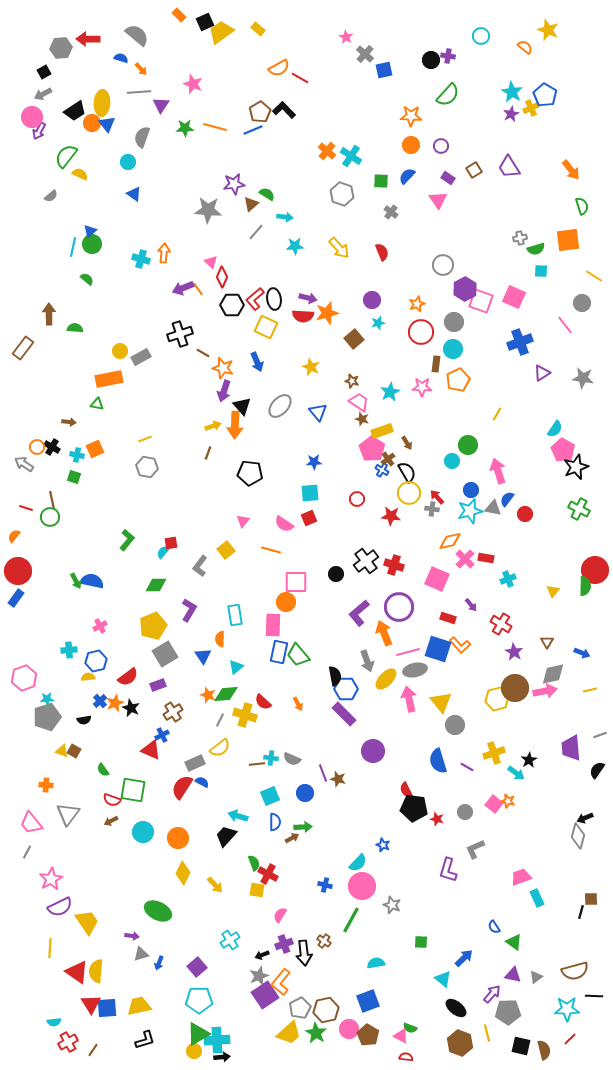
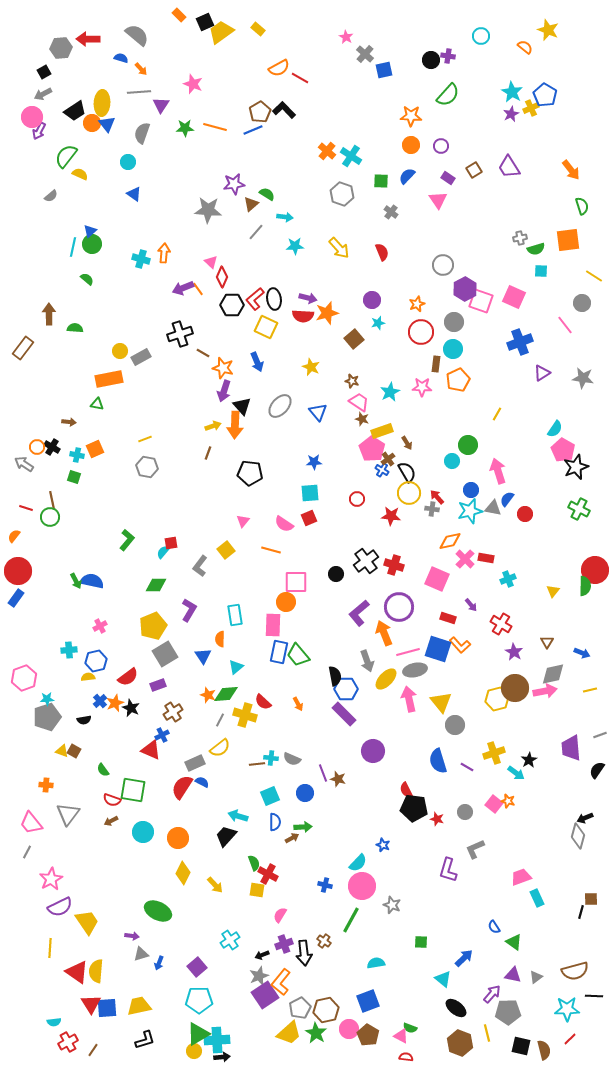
gray semicircle at (142, 137): moved 4 px up
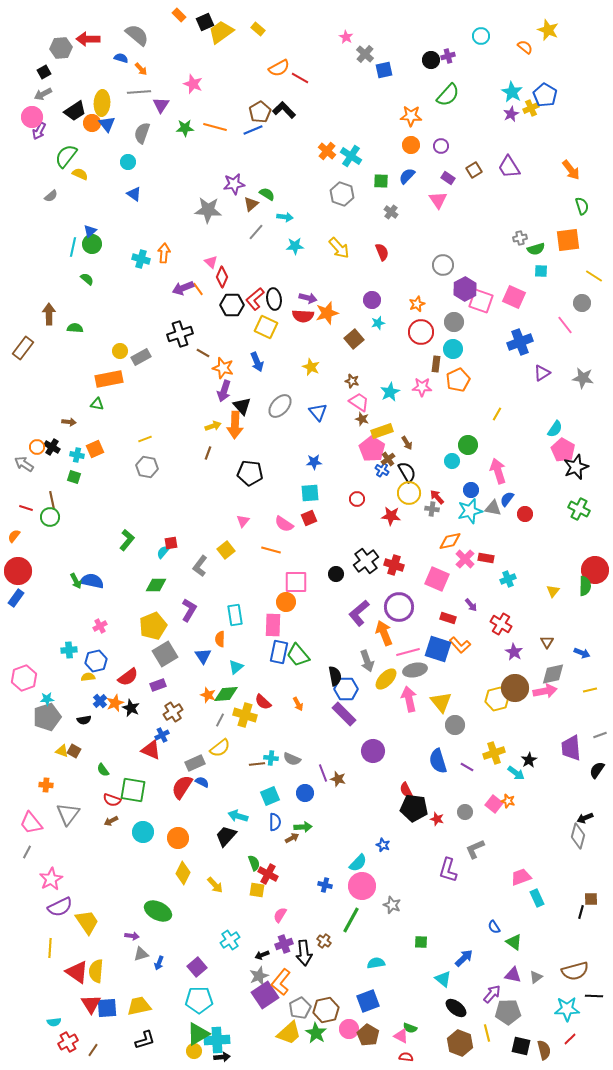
purple cross at (448, 56): rotated 24 degrees counterclockwise
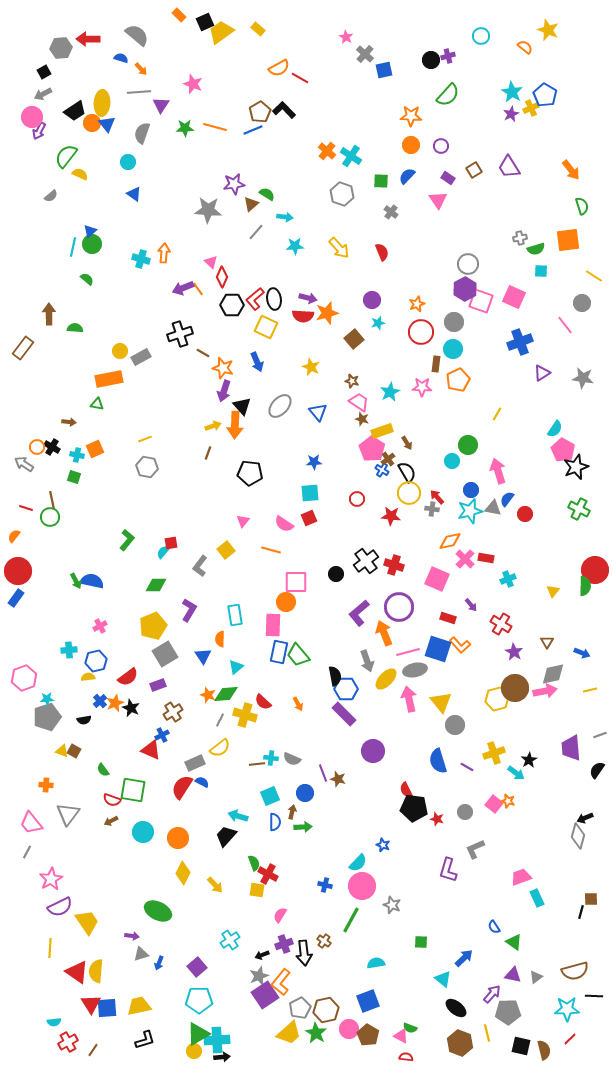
gray circle at (443, 265): moved 25 px right, 1 px up
brown arrow at (292, 838): moved 26 px up; rotated 48 degrees counterclockwise
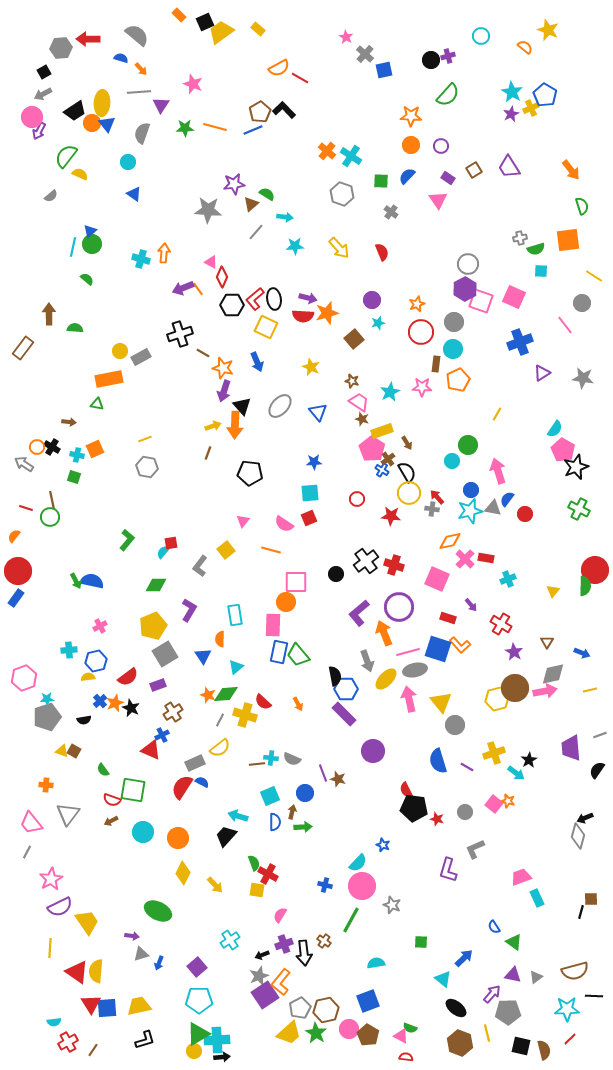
pink triangle at (211, 262): rotated 16 degrees counterclockwise
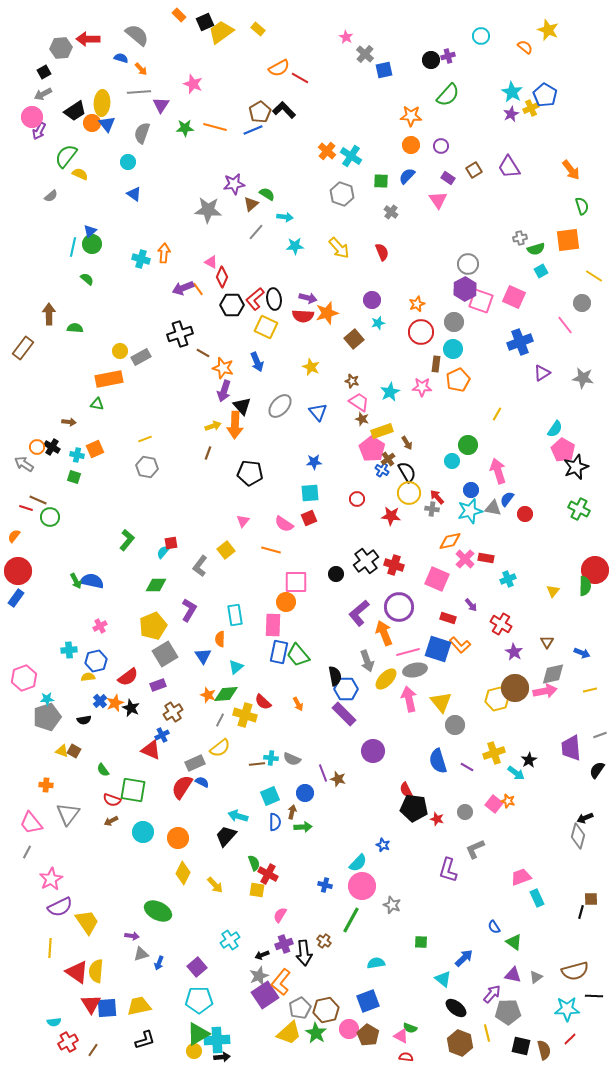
cyan square at (541, 271): rotated 32 degrees counterclockwise
brown line at (52, 500): moved 14 px left; rotated 54 degrees counterclockwise
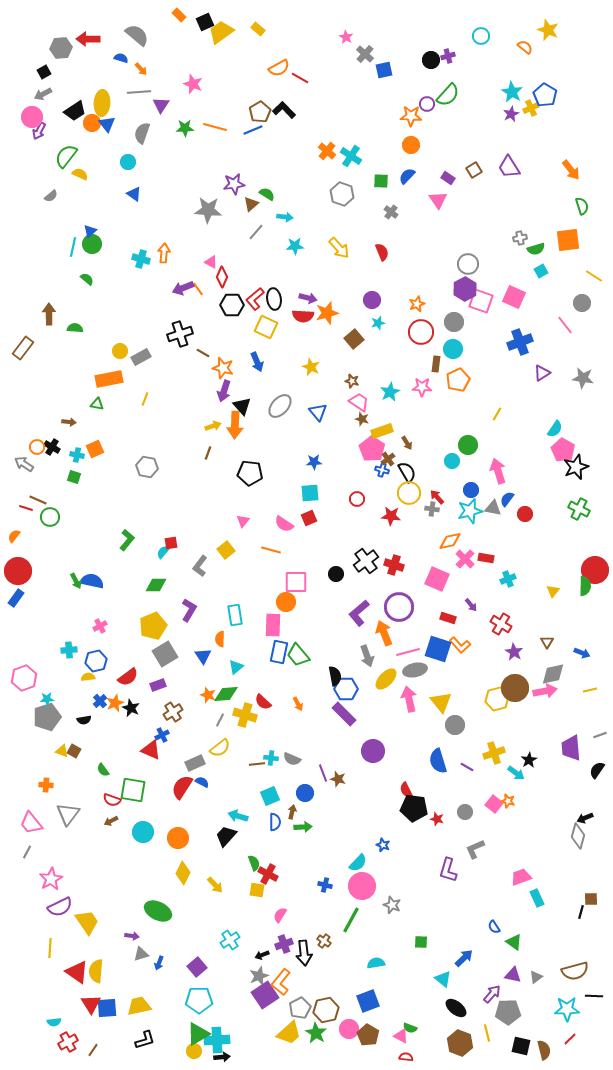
purple circle at (441, 146): moved 14 px left, 42 px up
yellow line at (145, 439): moved 40 px up; rotated 48 degrees counterclockwise
blue cross at (382, 470): rotated 16 degrees counterclockwise
gray arrow at (367, 661): moved 5 px up
